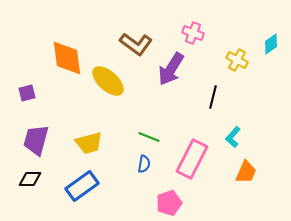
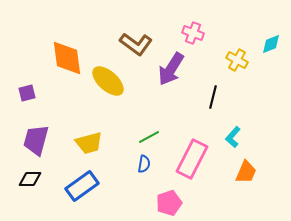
cyan diamond: rotated 15 degrees clockwise
green line: rotated 50 degrees counterclockwise
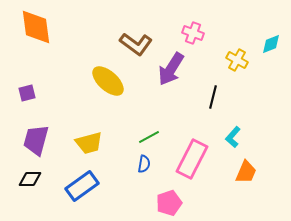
orange diamond: moved 31 px left, 31 px up
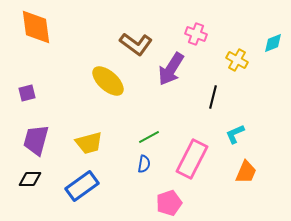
pink cross: moved 3 px right, 1 px down
cyan diamond: moved 2 px right, 1 px up
cyan L-shape: moved 2 px right, 3 px up; rotated 25 degrees clockwise
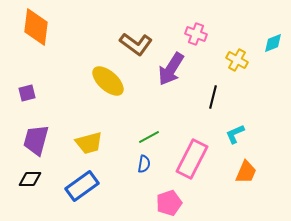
orange diamond: rotated 15 degrees clockwise
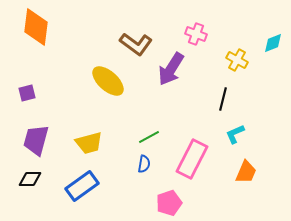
black line: moved 10 px right, 2 px down
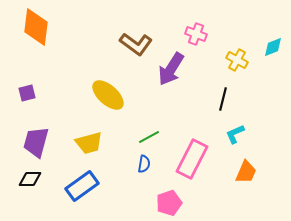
cyan diamond: moved 4 px down
yellow ellipse: moved 14 px down
purple trapezoid: moved 2 px down
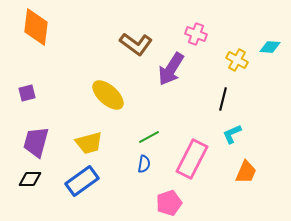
cyan diamond: moved 3 px left; rotated 25 degrees clockwise
cyan L-shape: moved 3 px left
blue rectangle: moved 5 px up
